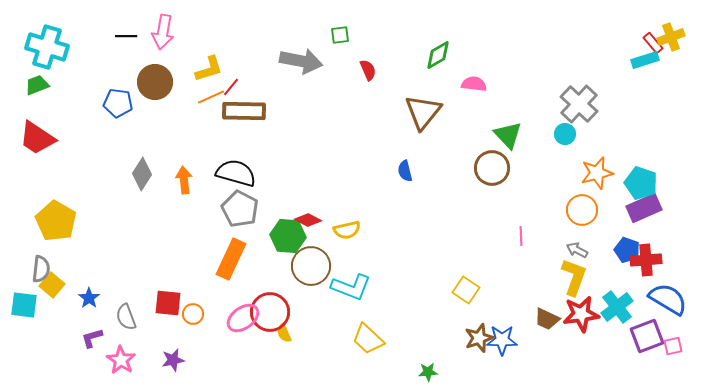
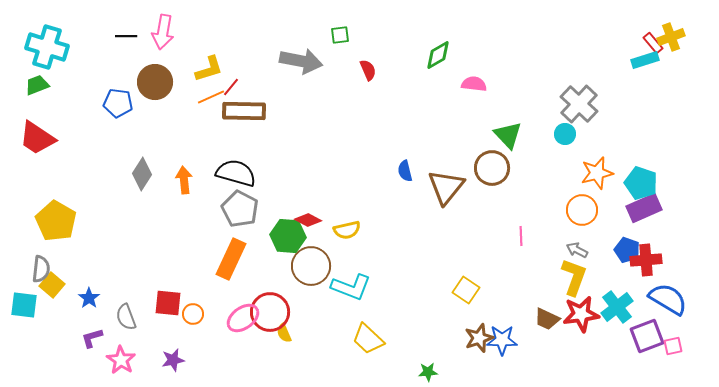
brown triangle at (423, 112): moved 23 px right, 75 px down
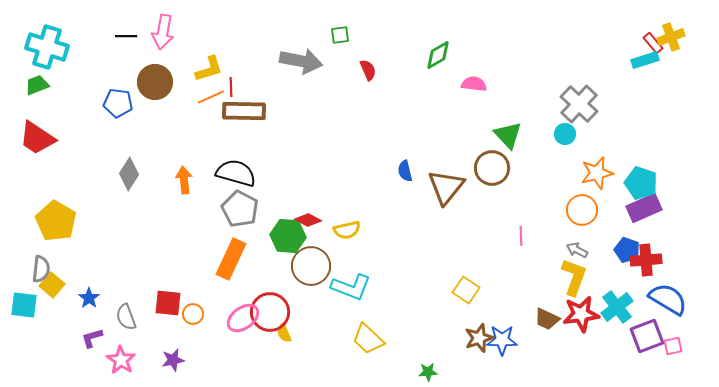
red line at (231, 87): rotated 42 degrees counterclockwise
gray diamond at (142, 174): moved 13 px left
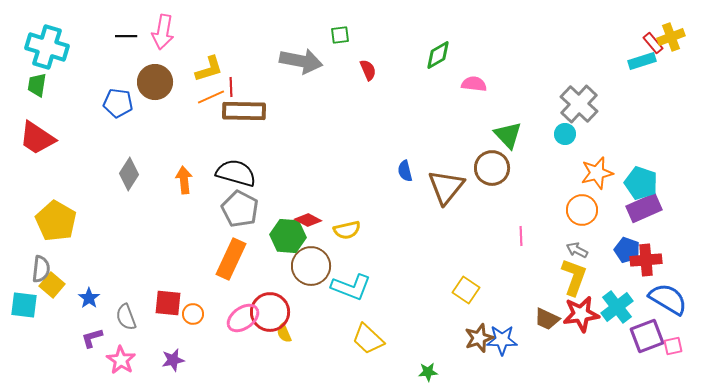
cyan rectangle at (645, 60): moved 3 px left, 1 px down
green trapezoid at (37, 85): rotated 60 degrees counterclockwise
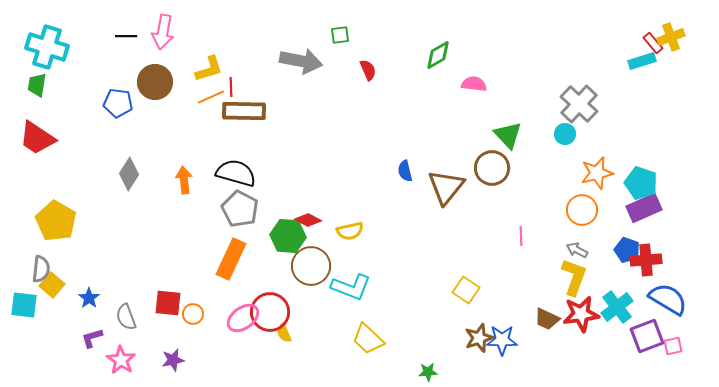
yellow semicircle at (347, 230): moved 3 px right, 1 px down
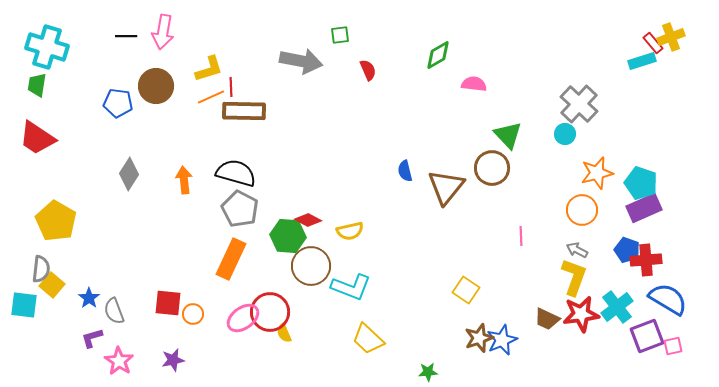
brown circle at (155, 82): moved 1 px right, 4 px down
gray semicircle at (126, 317): moved 12 px left, 6 px up
blue star at (502, 340): rotated 24 degrees counterclockwise
pink star at (121, 360): moved 2 px left, 1 px down
